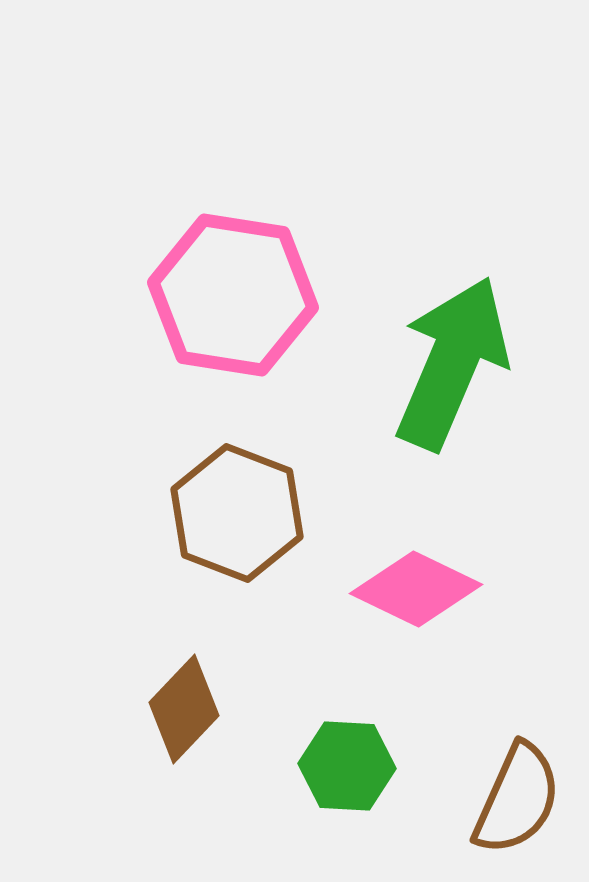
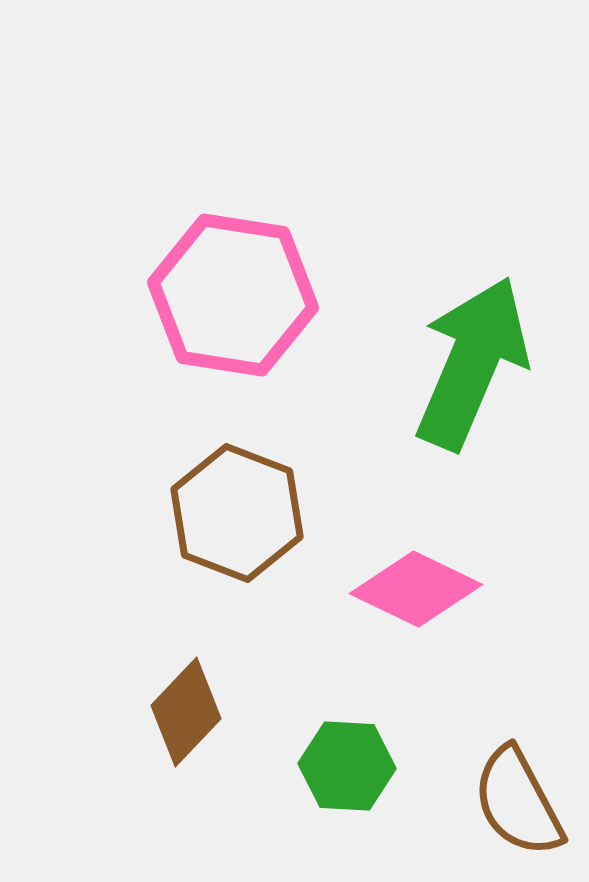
green arrow: moved 20 px right
brown diamond: moved 2 px right, 3 px down
brown semicircle: moved 1 px right, 3 px down; rotated 128 degrees clockwise
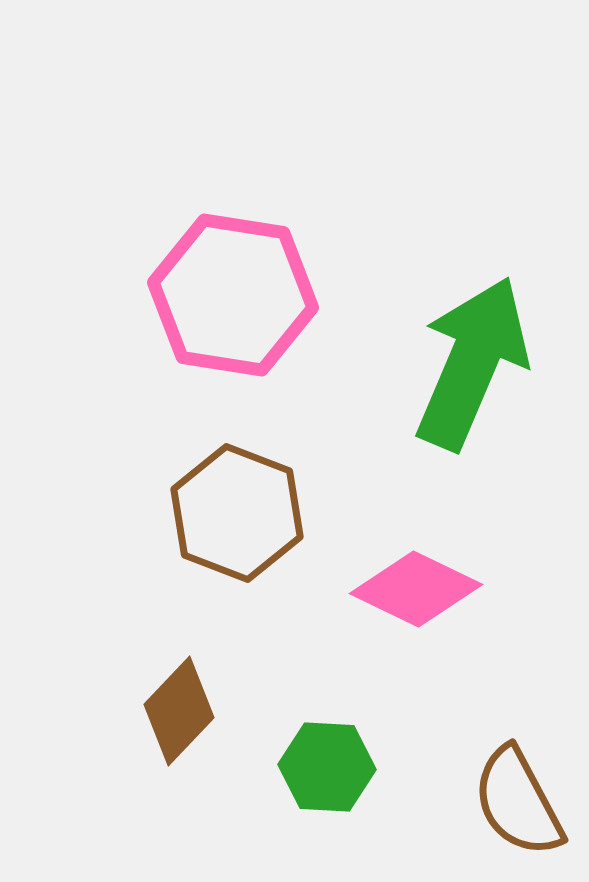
brown diamond: moved 7 px left, 1 px up
green hexagon: moved 20 px left, 1 px down
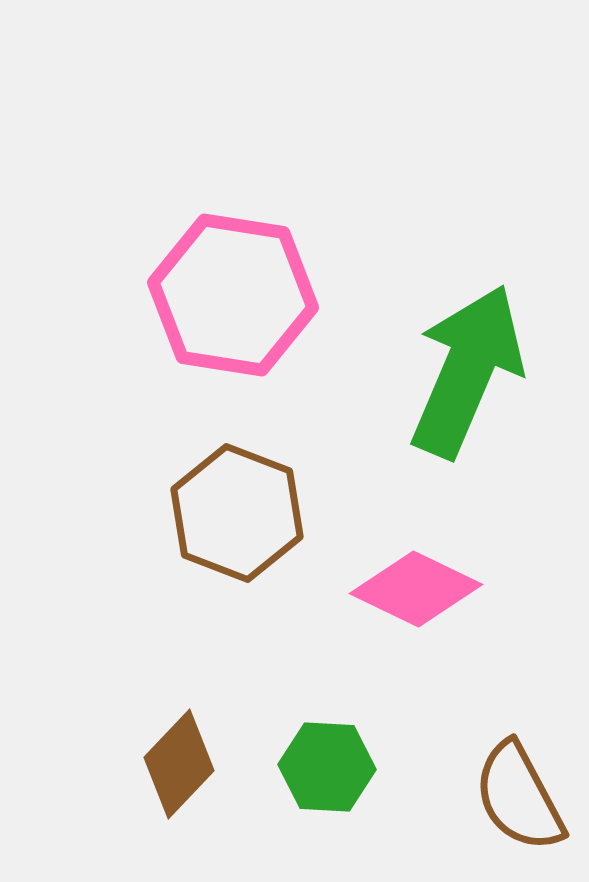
green arrow: moved 5 px left, 8 px down
brown diamond: moved 53 px down
brown semicircle: moved 1 px right, 5 px up
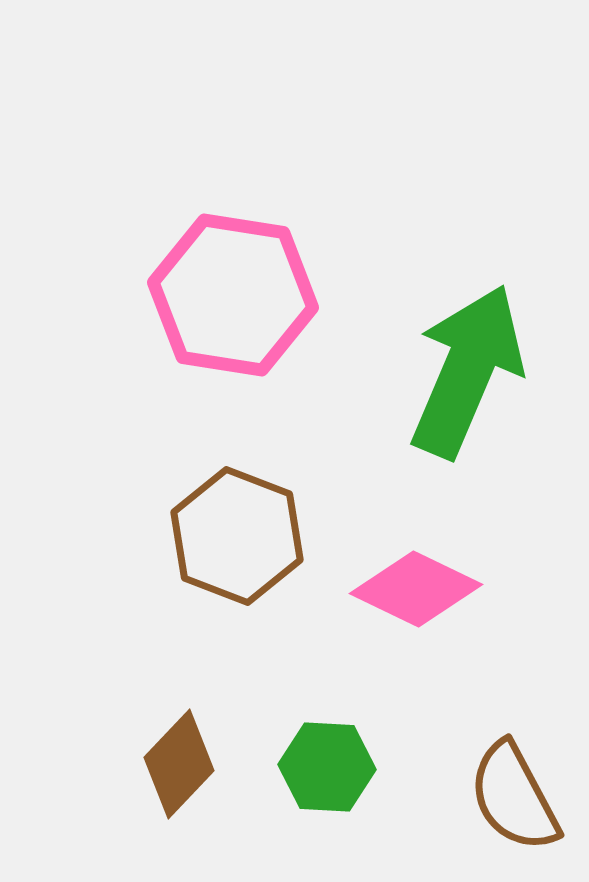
brown hexagon: moved 23 px down
brown semicircle: moved 5 px left
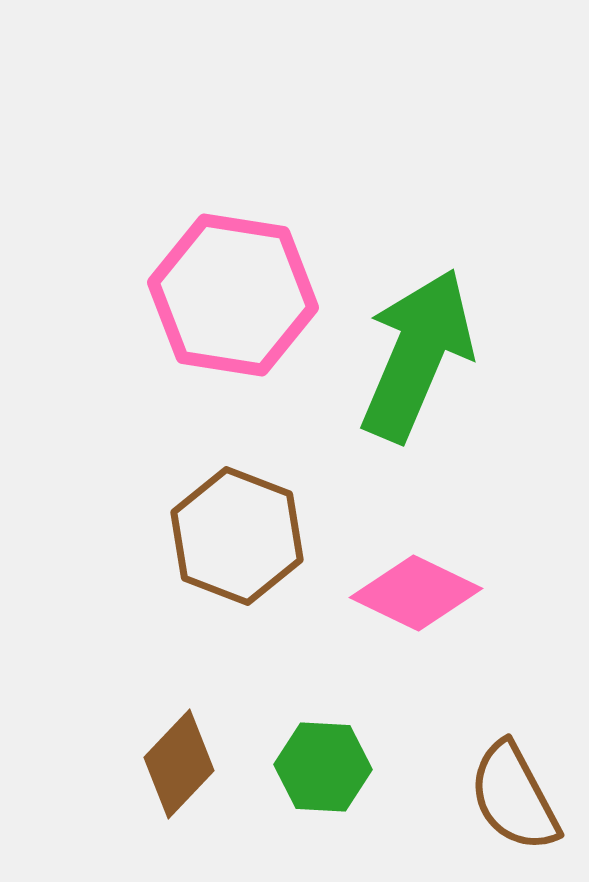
green arrow: moved 50 px left, 16 px up
pink diamond: moved 4 px down
green hexagon: moved 4 px left
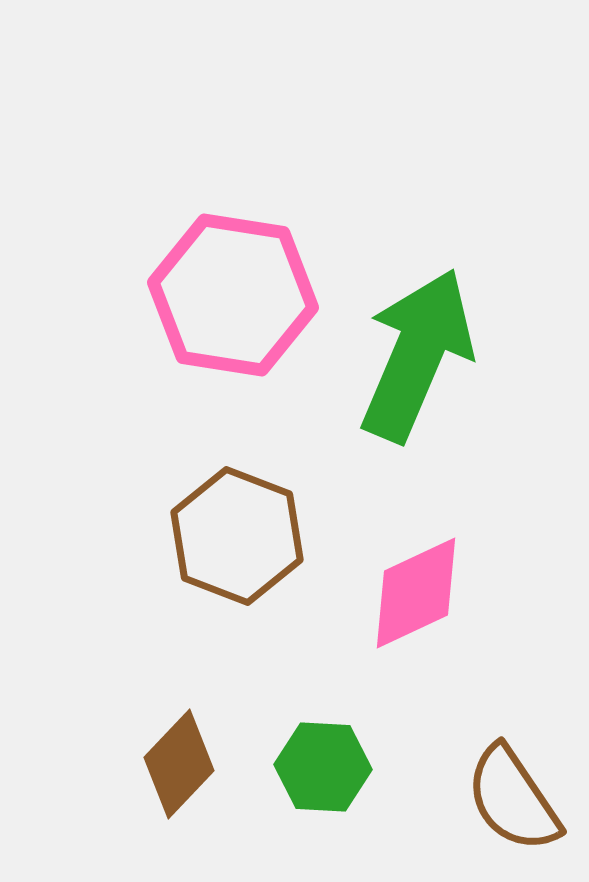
pink diamond: rotated 51 degrees counterclockwise
brown semicircle: moved 1 px left, 2 px down; rotated 6 degrees counterclockwise
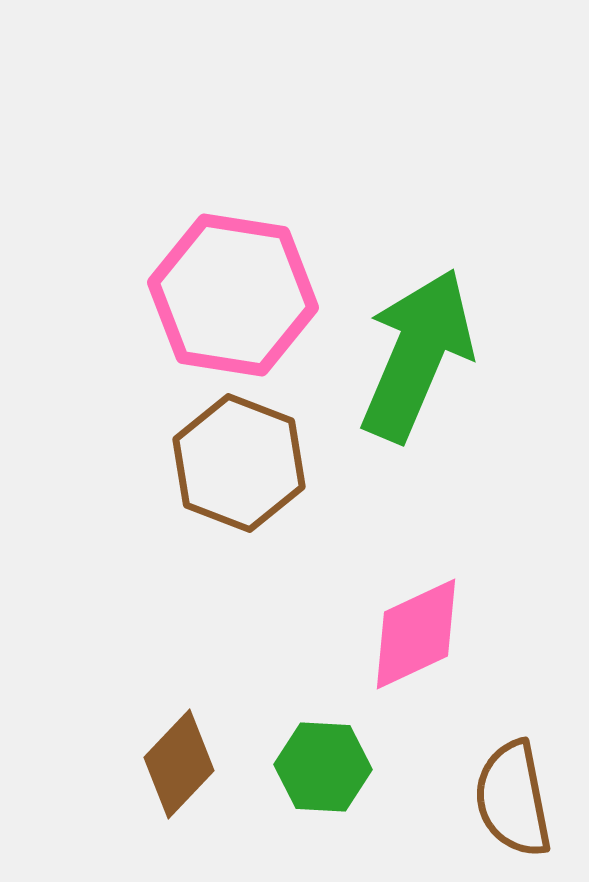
brown hexagon: moved 2 px right, 73 px up
pink diamond: moved 41 px down
brown semicircle: rotated 23 degrees clockwise
